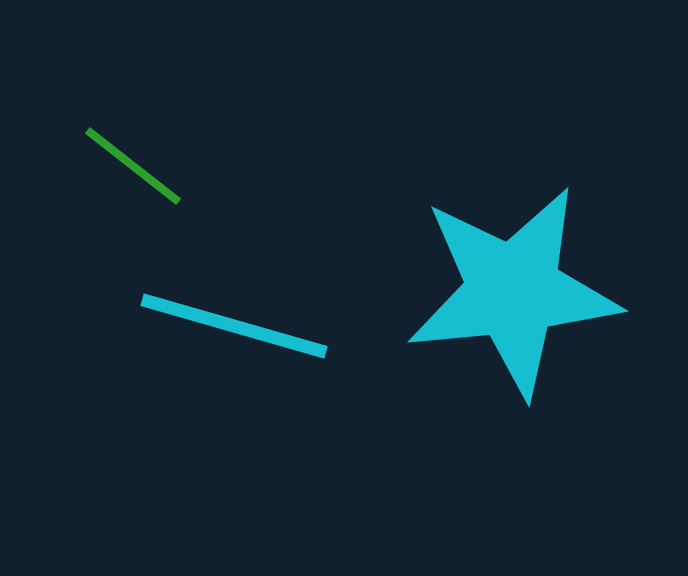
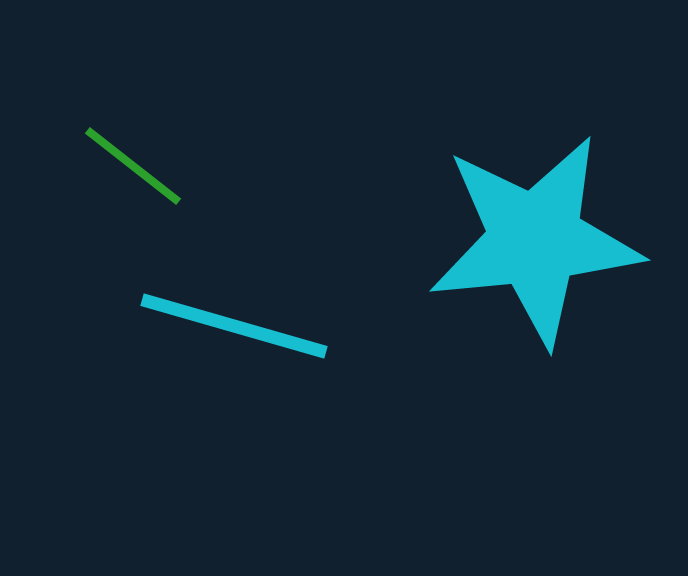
cyan star: moved 22 px right, 51 px up
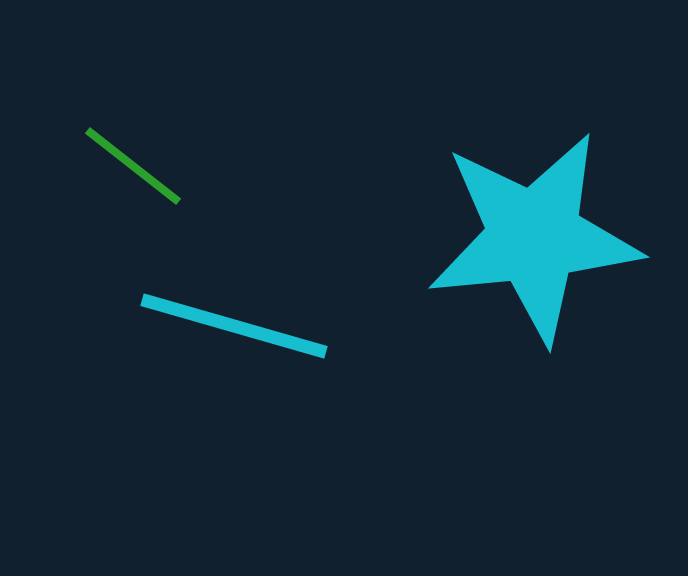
cyan star: moved 1 px left, 3 px up
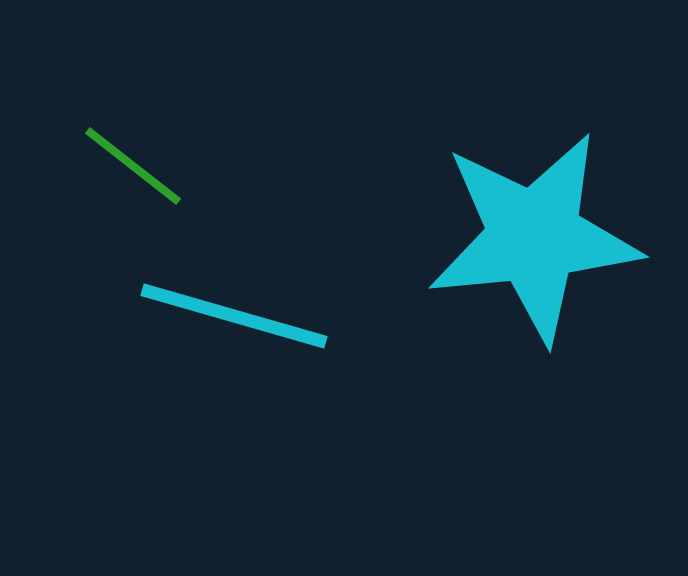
cyan line: moved 10 px up
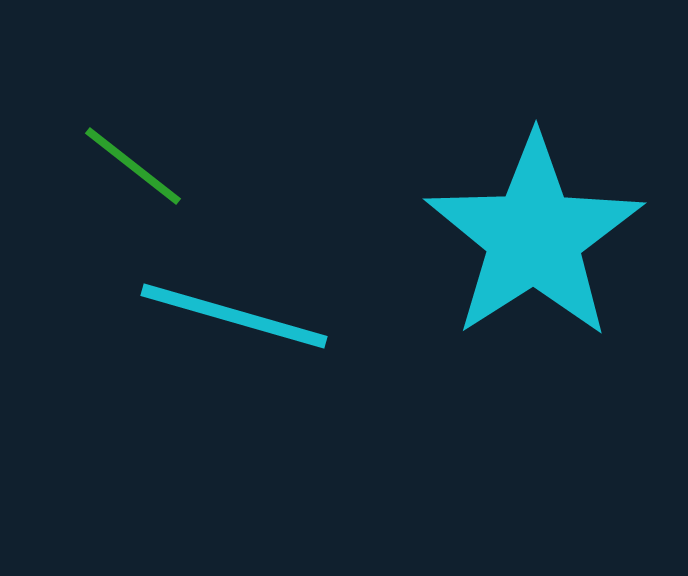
cyan star: rotated 27 degrees counterclockwise
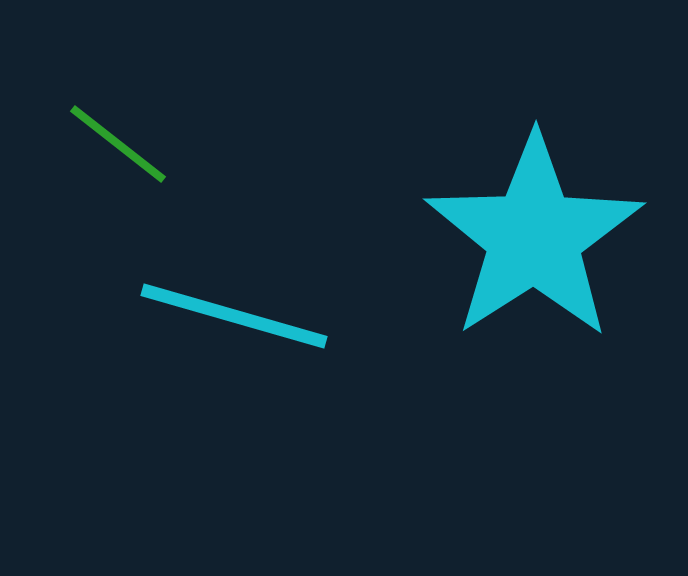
green line: moved 15 px left, 22 px up
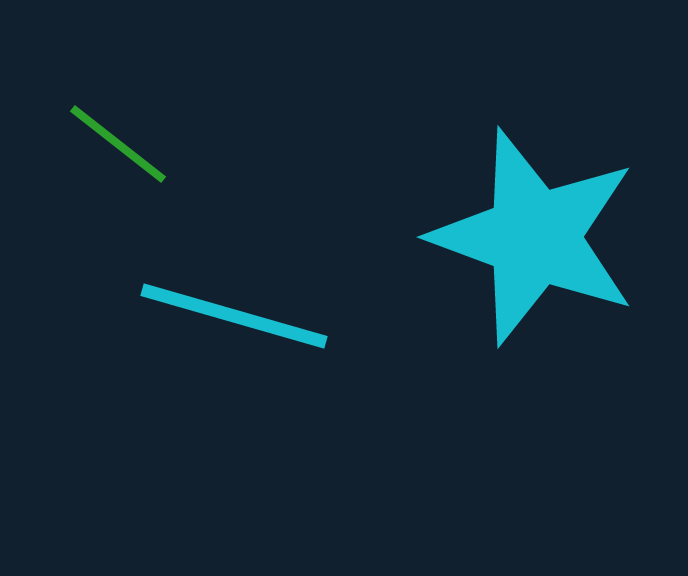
cyan star: rotated 19 degrees counterclockwise
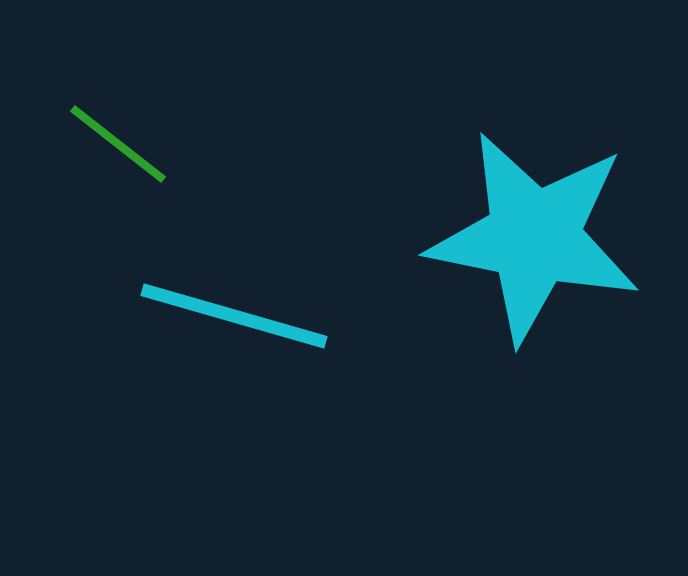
cyan star: rotated 9 degrees counterclockwise
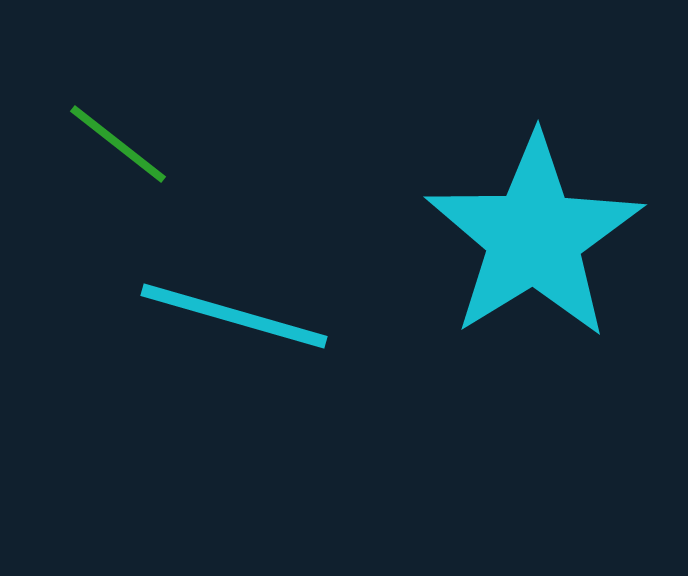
cyan star: rotated 29 degrees clockwise
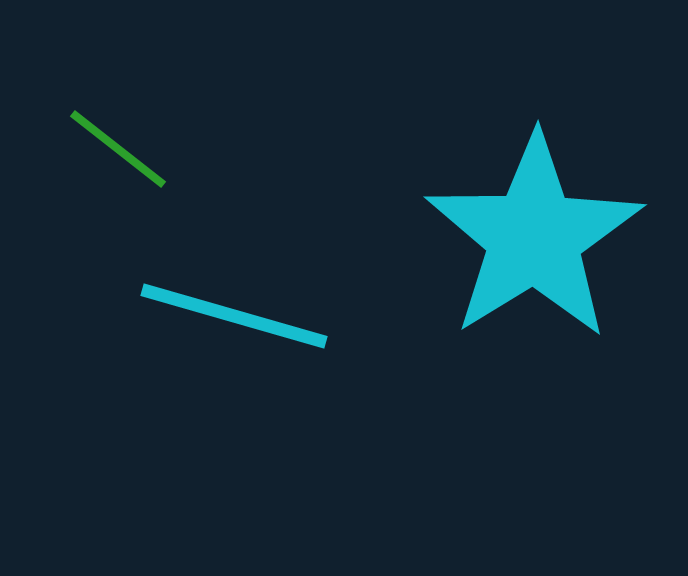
green line: moved 5 px down
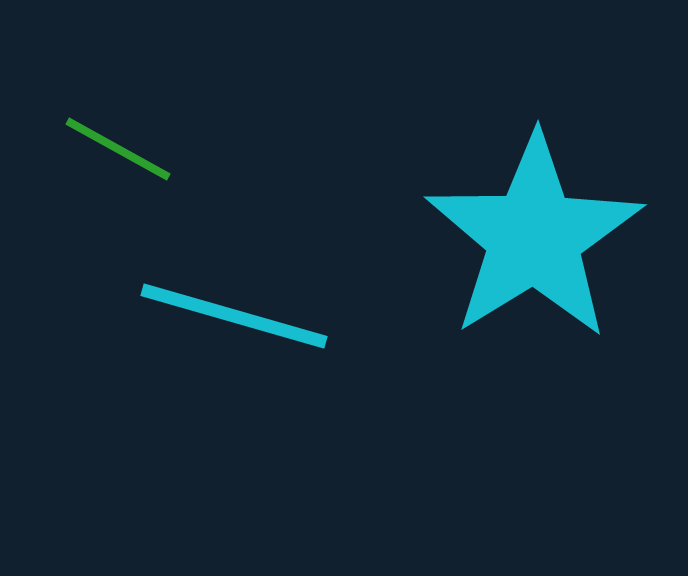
green line: rotated 9 degrees counterclockwise
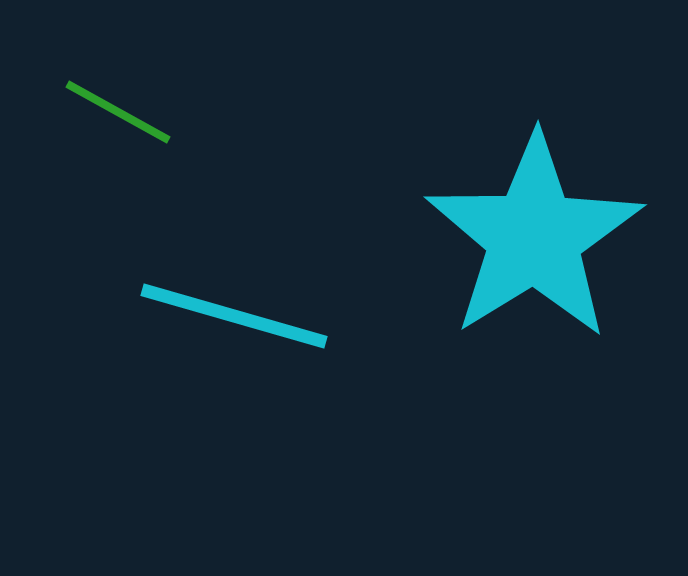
green line: moved 37 px up
